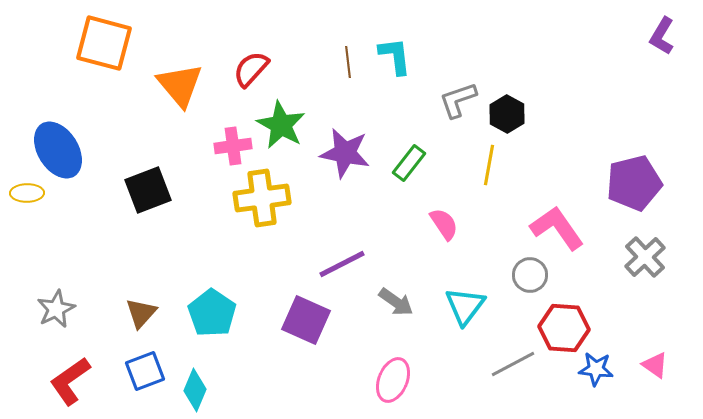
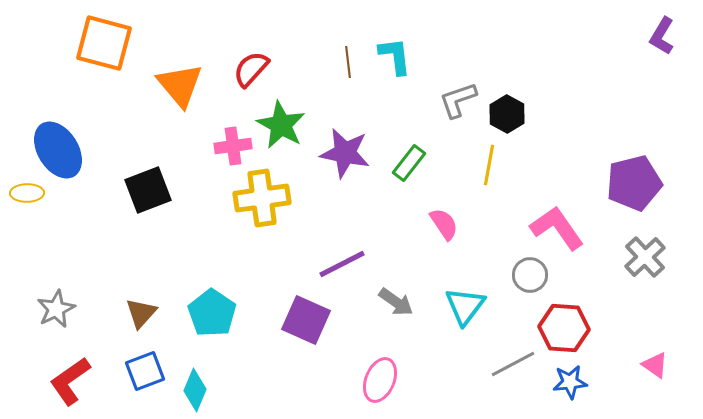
blue star: moved 26 px left, 13 px down; rotated 12 degrees counterclockwise
pink ellipse: moved 13 px left
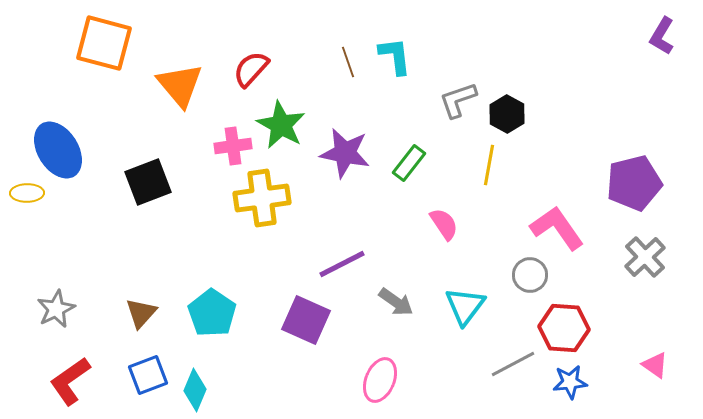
brown line: rotated 12 degrees counterclockwise
black square: moved 8 px up
blue square: moved 3 px right, 4 px down
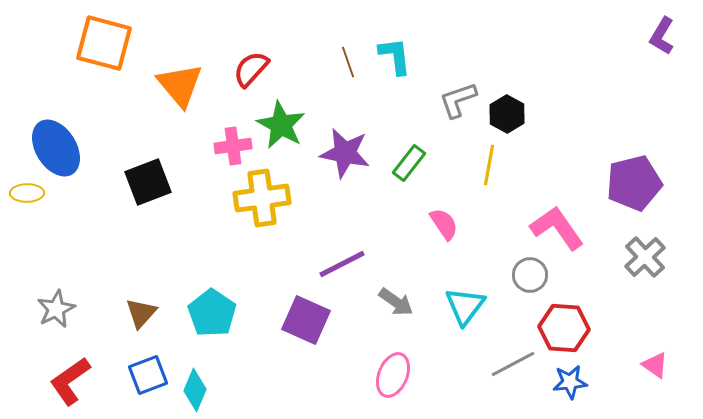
blue ellipse: moved 2 px left, 2 px up
pink ellipse: moved 13 px right, 5 px up
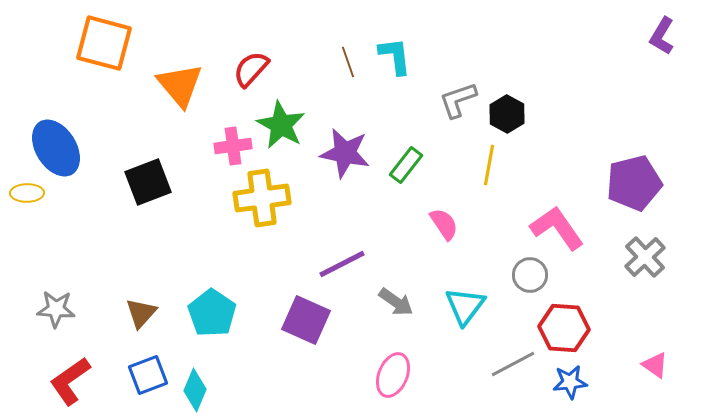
green rectangle: moved 3 px left, 2 px down
gray star: rotated 30 degrees clockwise
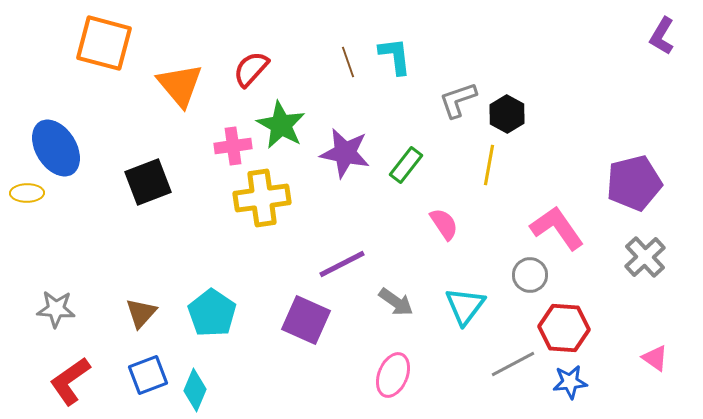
pink triangle: moved 7 px up
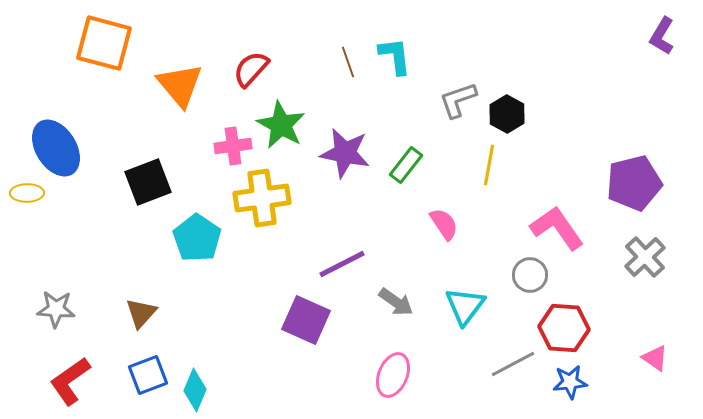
cyan pentagon: moved 15 px left, 75 px up
